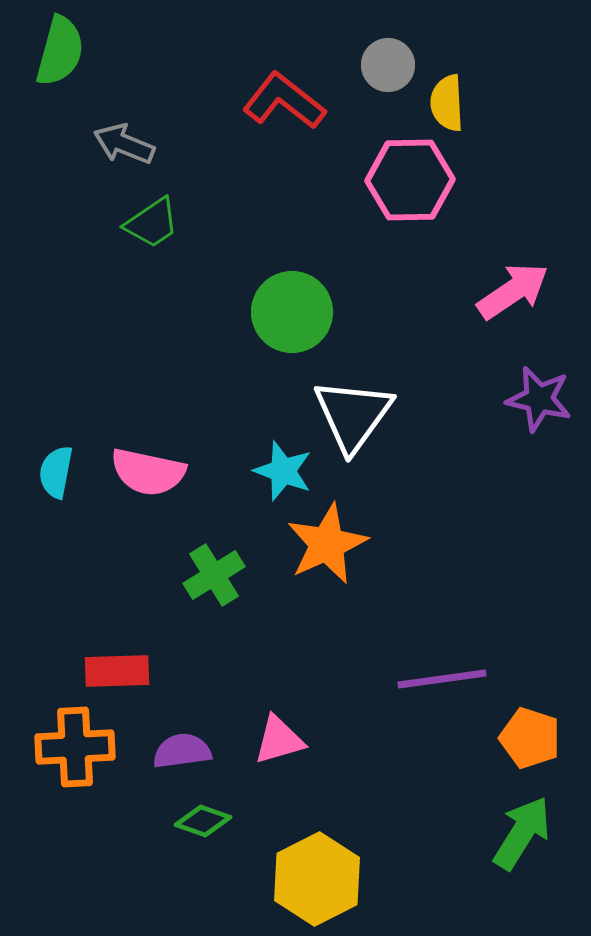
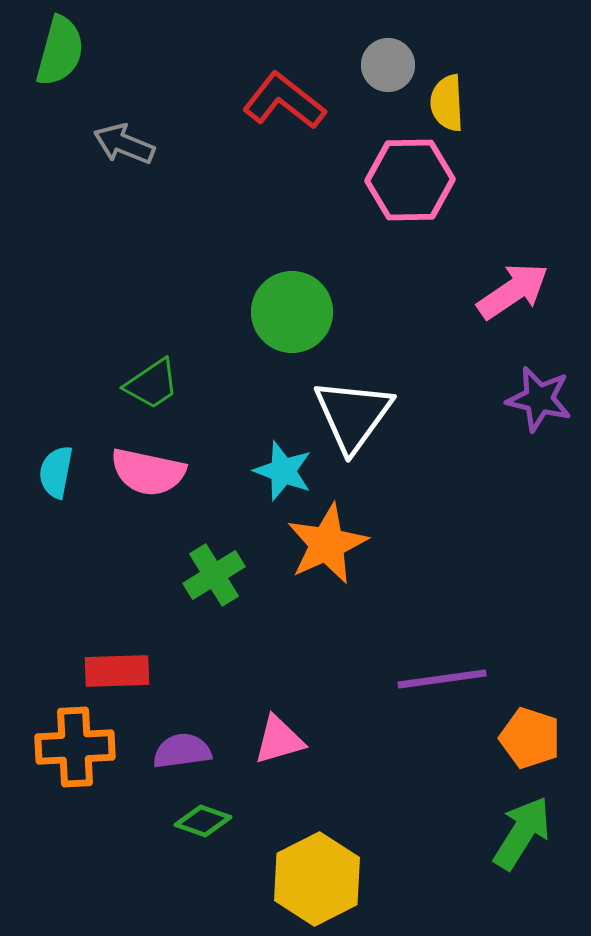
green trapezoid: moved 161 px down
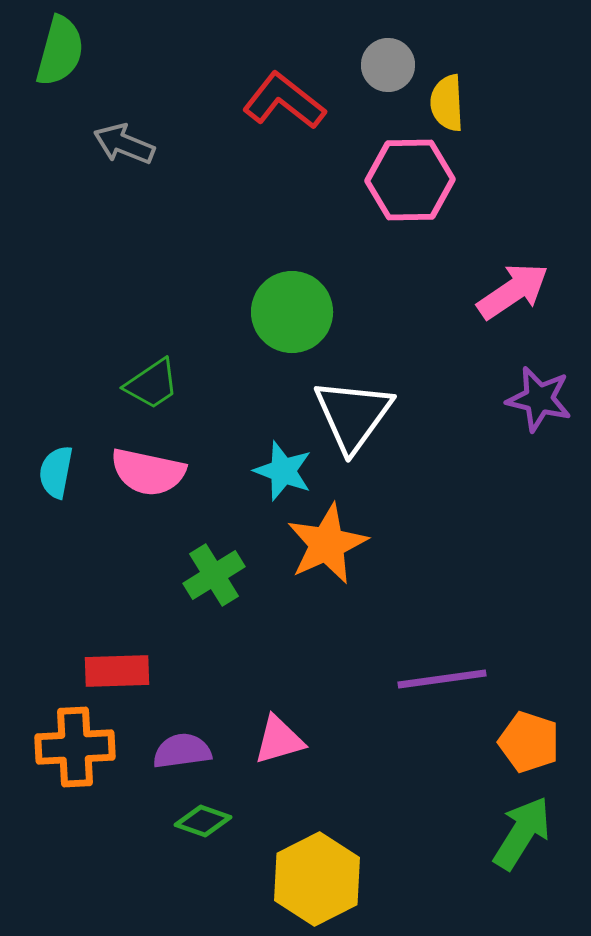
orange pentagon: moved 1 px left, 4 px down
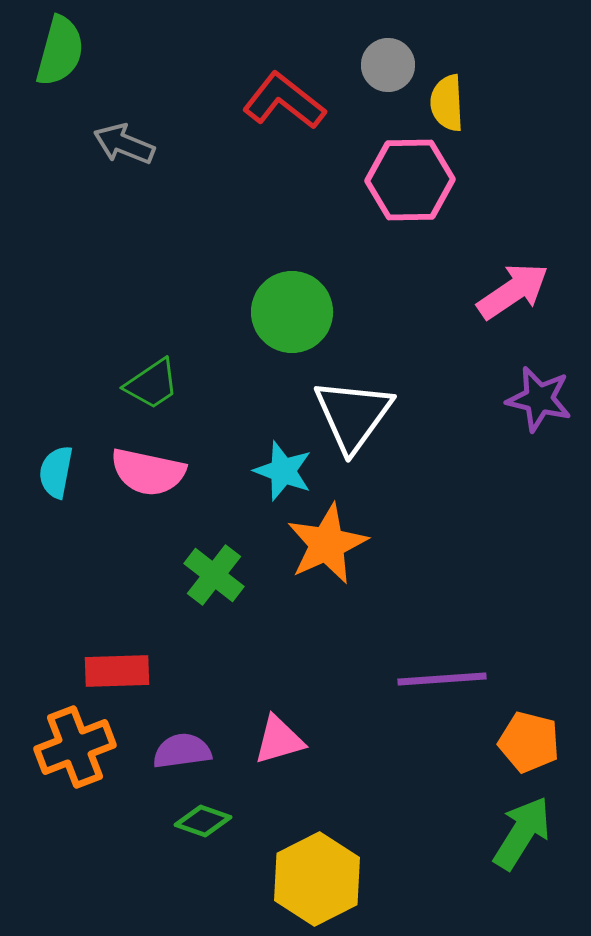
green cross: rotated 20 degrees counterclockwise
purple line: rotated 4 degrees clockwise
orange pentagon: rotated 4 degrees counterclockwise
orange cross: rotated 18 degrees counterclockwise
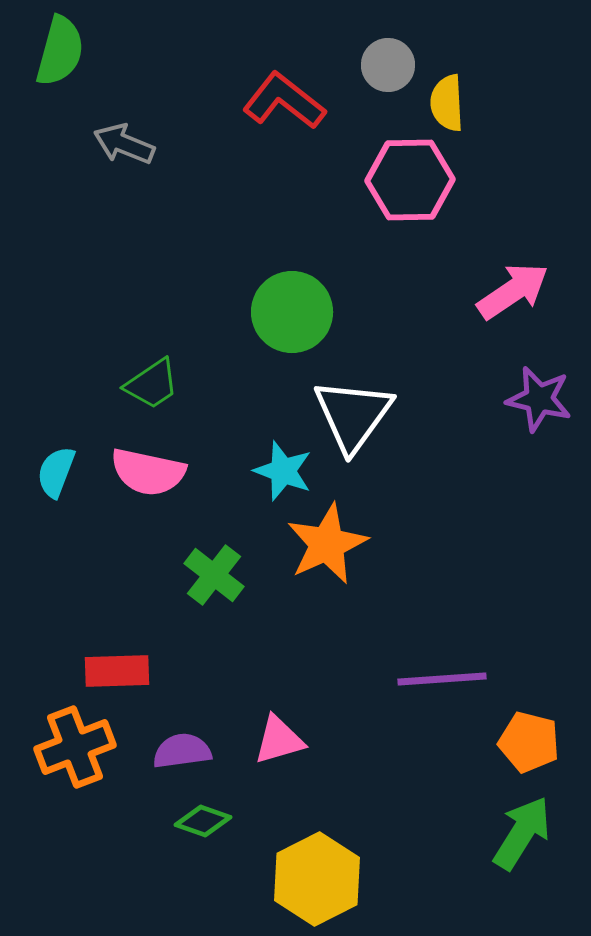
cyan semicircle: rotated 10 degrees clockwise
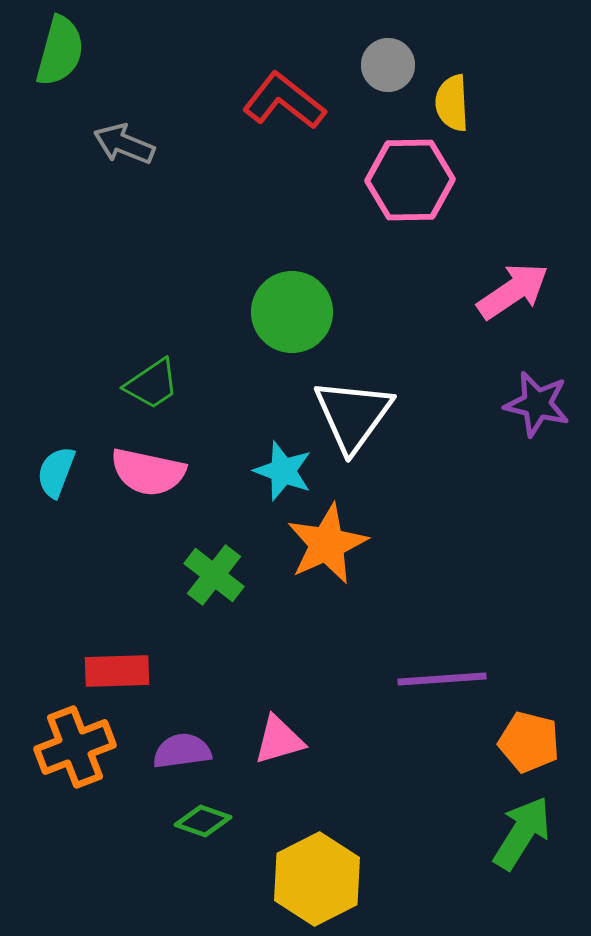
yellow semicircle: moved 5 px right
purple star: moved 2 px left, 5 px down
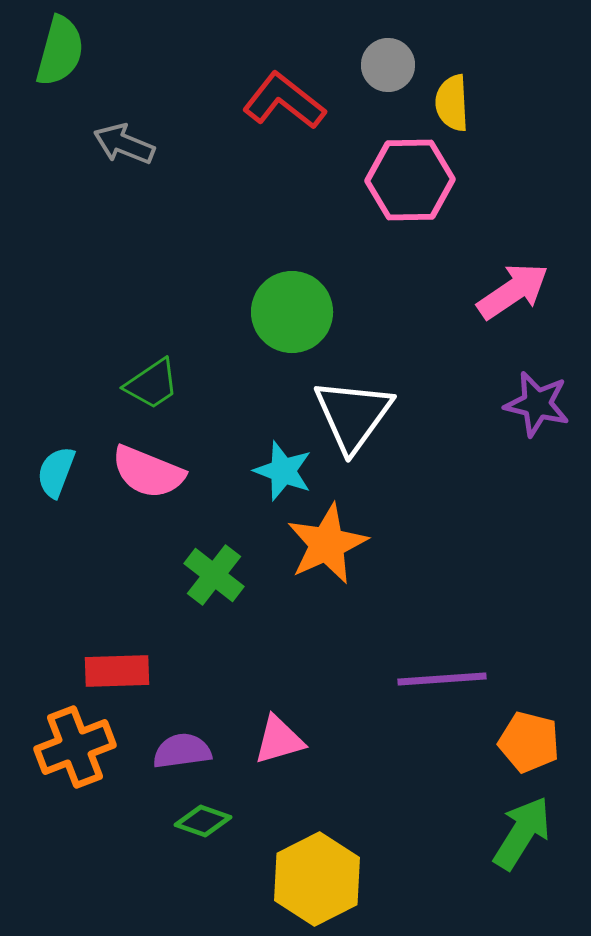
pink semicircle: rotated 10 degrees clockwise
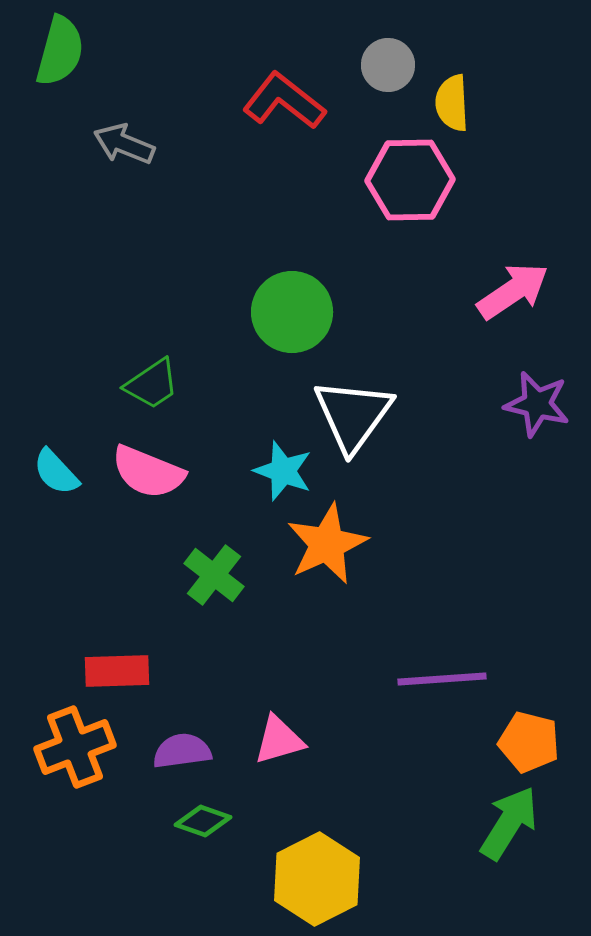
cyan semicircle: rotated 64 degrees counterclockwise
green arrow: moved 13 px left, 10 px up
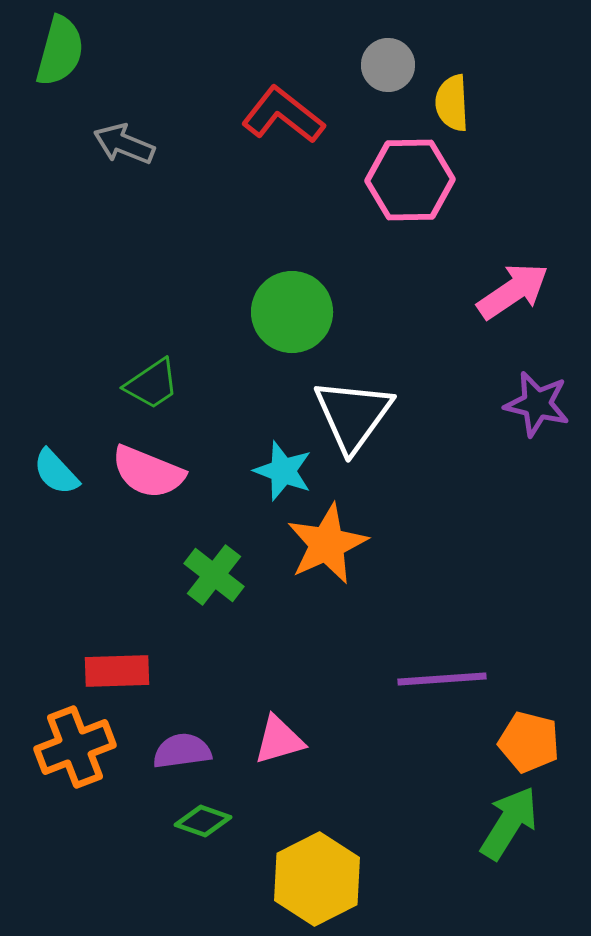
red L-shape: moved 1 px left, 14 px down
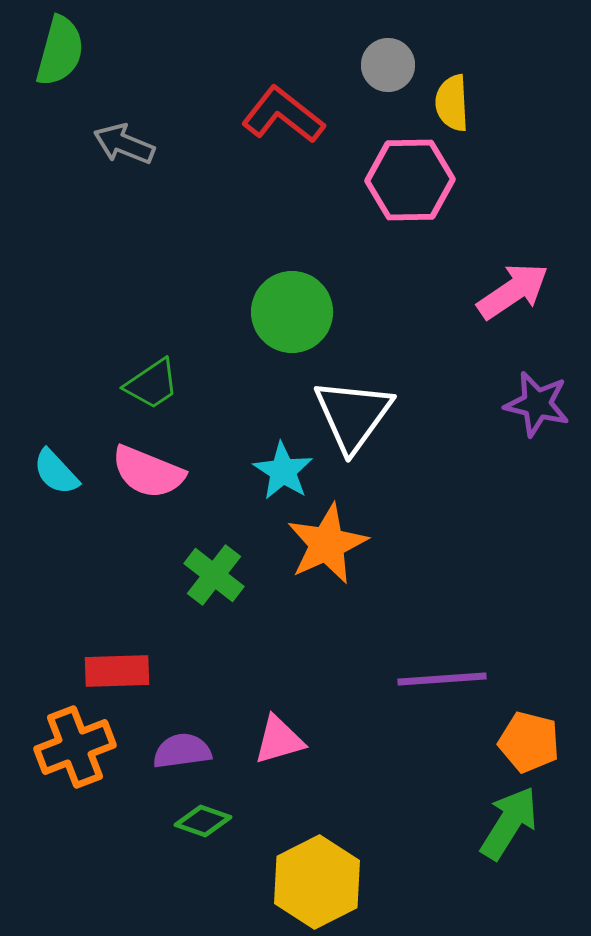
cyan star: rotated 12 degrees clockwise
yellow hexagon: moved 3 px down
